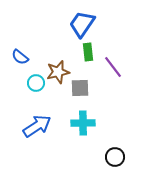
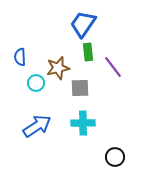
blue trapezoid: moved 1 px right
blue semicircle: rotated 48 degrees clockwise
brown star: moved 4 px up
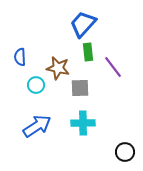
blue trapezoid: rotated 8 degrees clockwise
brown star: rotated 25 degrees clockwise
cyan circle: moved 2 px down
black circle: moved 10 px right, 5 px up
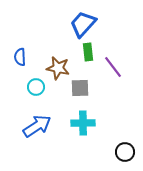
cyan circle: moved 2 px down
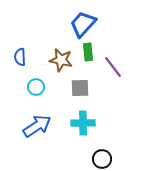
brown star: moved 3 px right, 8 px up
black circle: moved 23 px left, 7 px down
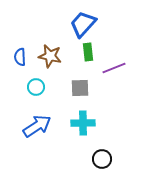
brown star: moved 11 px left, 4 px up
purple line: moved 1 px right, 1 px down; rotated 75 degrees counterclockwise
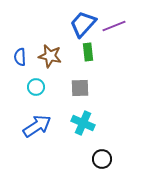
purple line: moved 42 px up
cyan cross: rotated 25 degrees clockwise
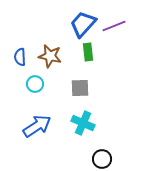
cyan circle: moved 1 px left, 3 px up
